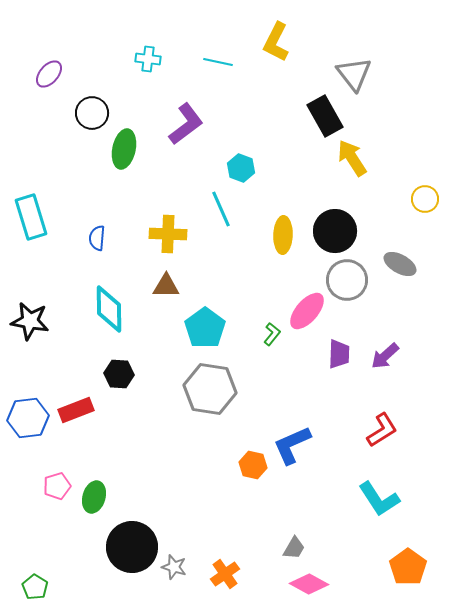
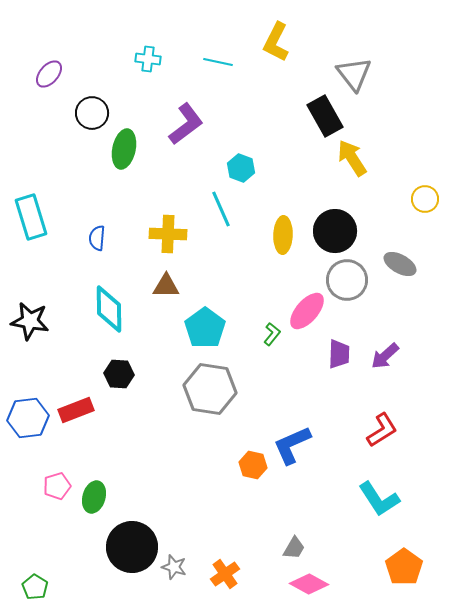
orange pentagon at (408, 567): moved 4 px left
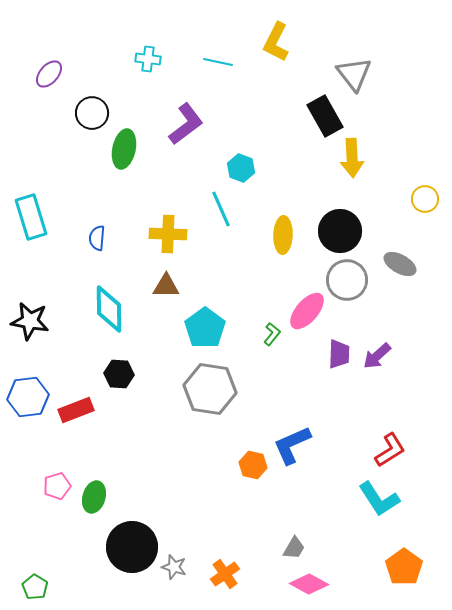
yellow arrow at (352, 158): rotated 150 degrees counterclockwise
black circle at (335, 231): moved 5 px right
purple arrow at (385, 356): moved 8 px left
blue hexagon at (28, 418): moved 21 px up
red L-shape at (382, 430): moved 8 px right, 20 px down
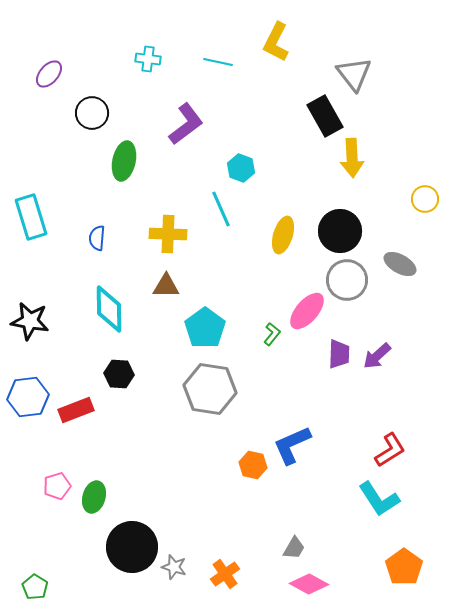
green ellipse at (124, 149): moved 12 px down
yellow ellipse at (283, 235): rotated 15 degrees clockwise
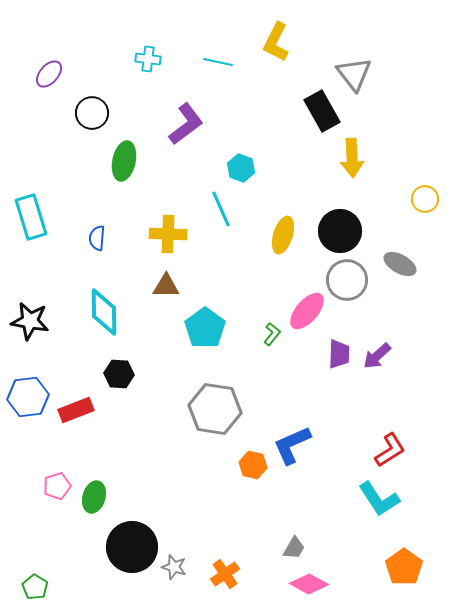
black rectangle at (325, 116): moved 3 px left, 5 px up
cyan diamond at (109, 309): moved 5 px left, 3 px down
gray hexagon at (210, 389): moved 5 px right, 20 px down
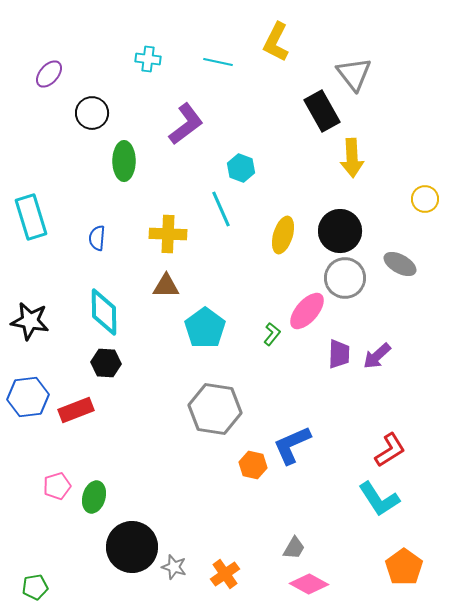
green ellipse at (124, 161): rotated 12 degrees counterclockwise
gray circle at (347, 280): moved 2 px left, 2 px up
black hexagon at (119, 374): moved 13 px left, 11 px up
green pentagon at (35, 587): rotated 30 degrees clockwise
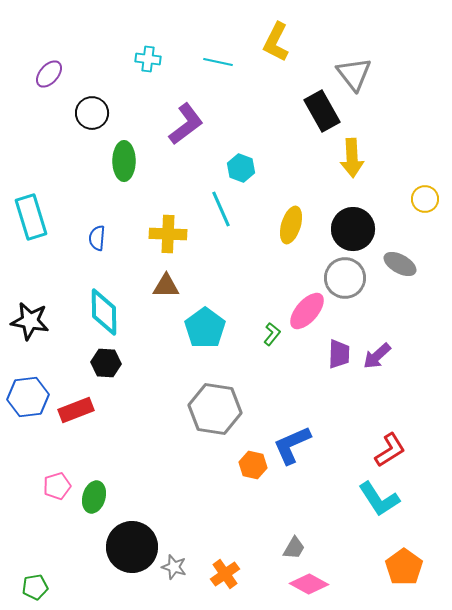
black circle at (340, 231): moved 13 px right, 2 px up
yellow ellipse at (283, 235): moved 8 px right, 10 px up
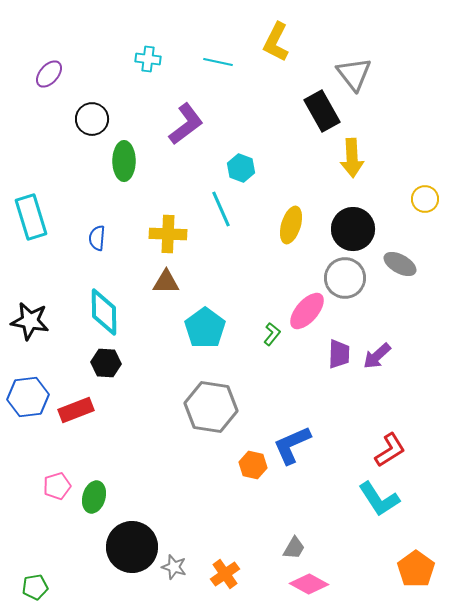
black circle at (92, 113): moved 6 px down
brown triangle at (166, 286): moved 4 px up
gray hexagon at (215, 409): moved 4 px left, 2 px up
orange pentagon at (404, 567): moved 12 px right, 2 px down
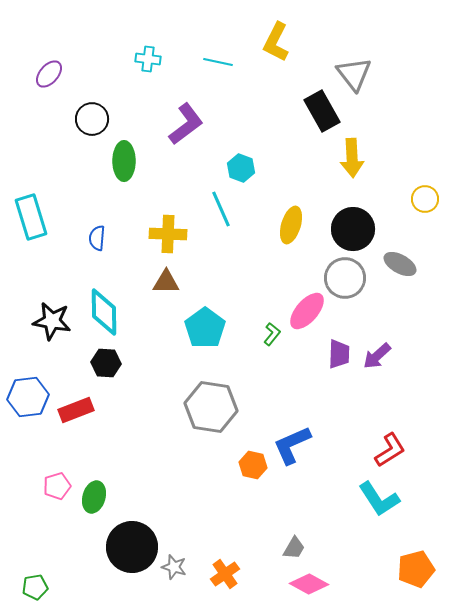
black star at (30, 321): moved 22 px right
orange pentagon at (416, 569): rotated 21 degrees clockwise
